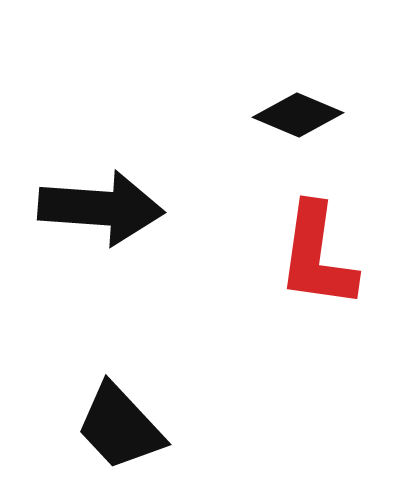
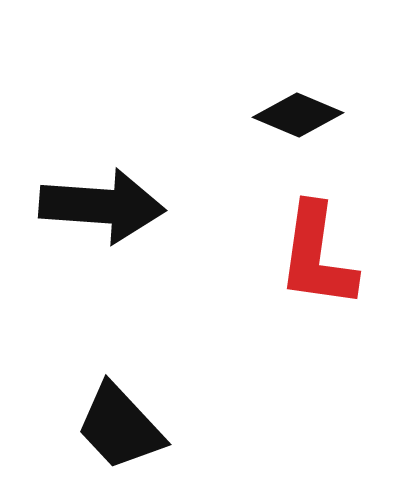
black arrow: moved 1 px right, 2 px up
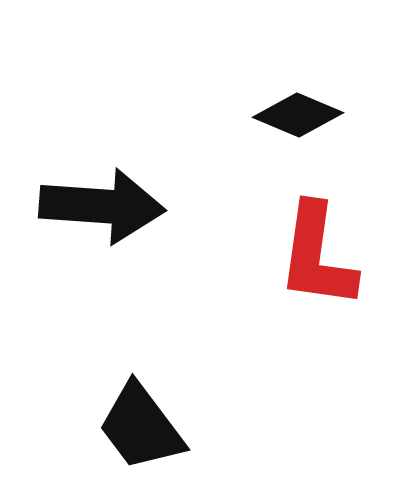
black trapezoid: moved 21 px right; rotated 6 degrees clockwise
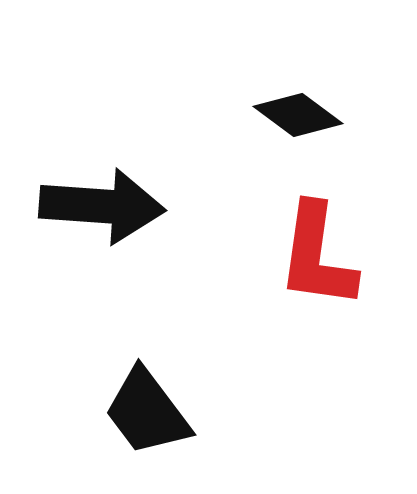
black diamond: rotated 14 degrees clockwise
black trapezoid: moved 6 px right, 15 px up
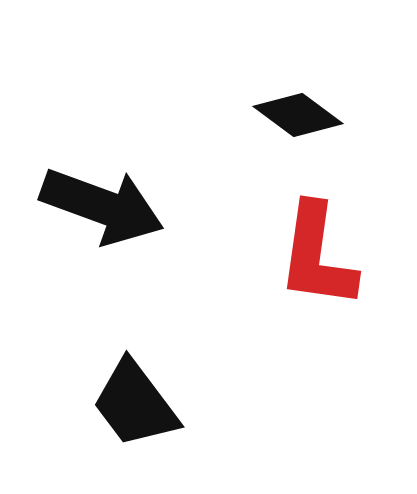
black arrow: rotated 16 degrees clockwise
black trapezoid: moved 12 px left, 8 px up
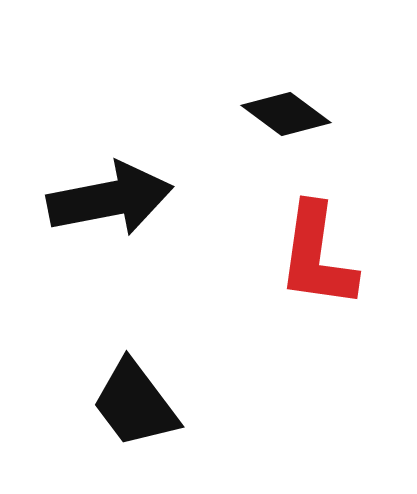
black diamond: moved 12 px left, 1 px up
black arrow: moved 8 px right, 7 px up; rotated 31 degrees counterclockwise
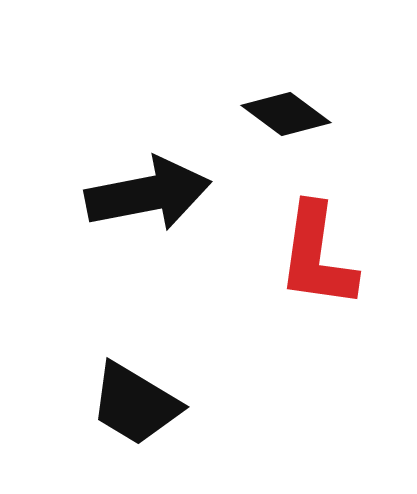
black arrow: moved 38 px right, 5 px up
black trapezoid: rotated 22 degrees counterclockwise
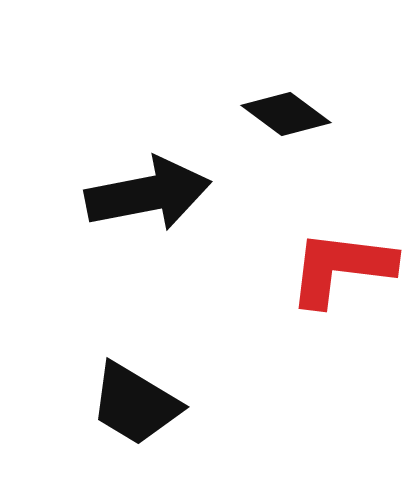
red L-shape: moved 24 px right, 12 px down; rotated 89 degrees clockwise
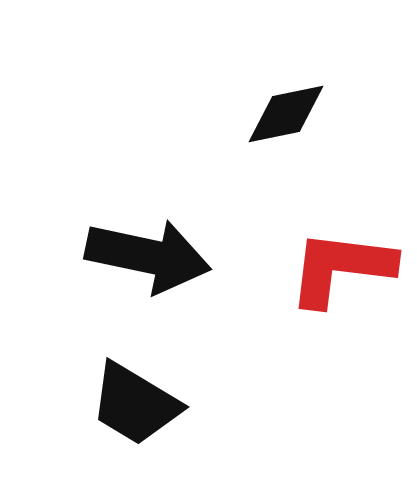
black diamond: rotated 48 degrees counterclockwise
black arrow: moved 62 px down; rotated 23 degrees clockwise
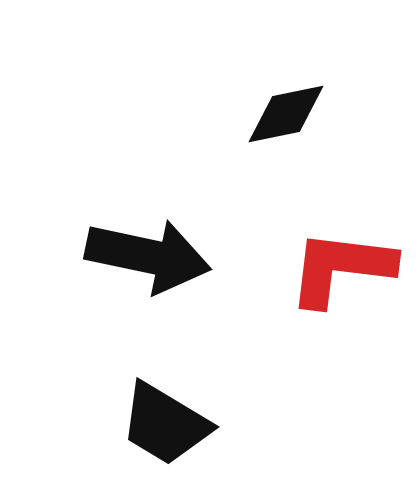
black trapezoid: moved 30 px right, 20 px down
